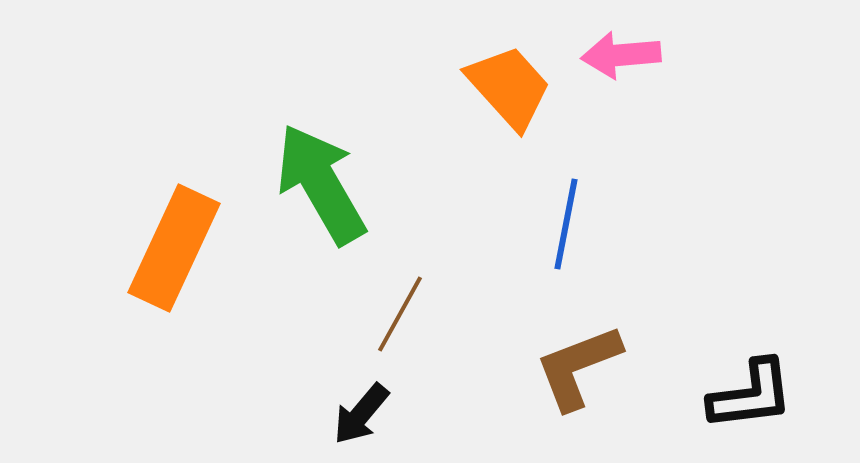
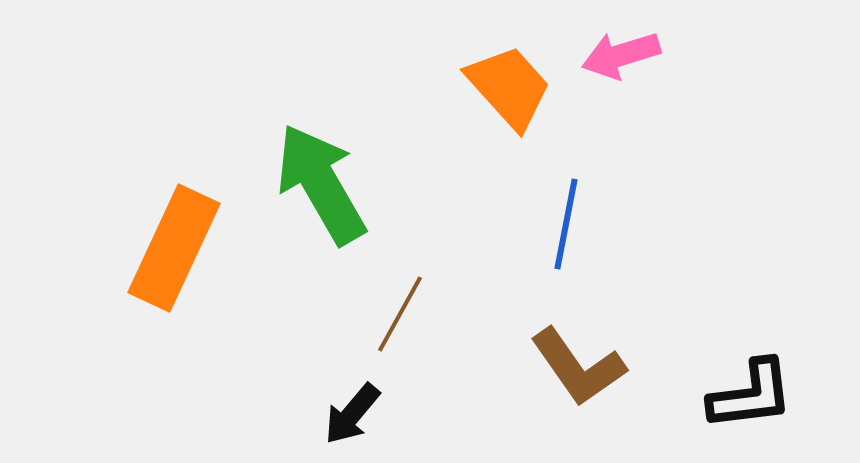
pink arrow: rotated 12 degrees counterclockwise
brown L-shape: rotated 104 degrees counterclockwise
black arrow: moved 9 px left
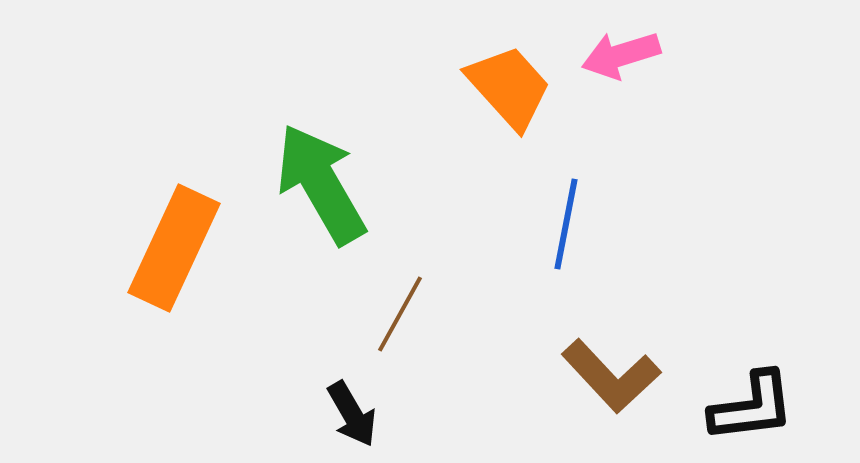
brown L-shape: moved 33 px right, 9 px down; rotated 8 degrees counterclockwise
black L-shape: moved 1 px right, 12 px down
black arrow: rotated 70 degrees counterclockwise
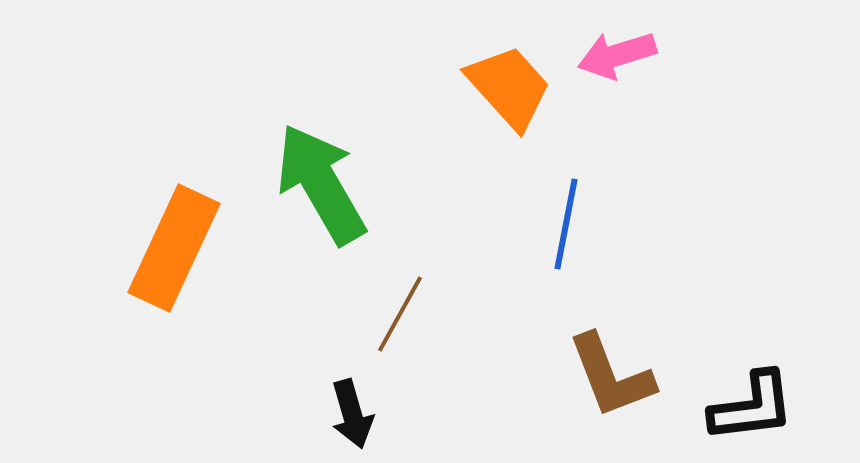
pink arrow: moved 4 px left
brown L-shape: rotated 22 degrees clockwise
black arrow: rotated 14 degrees clockwise
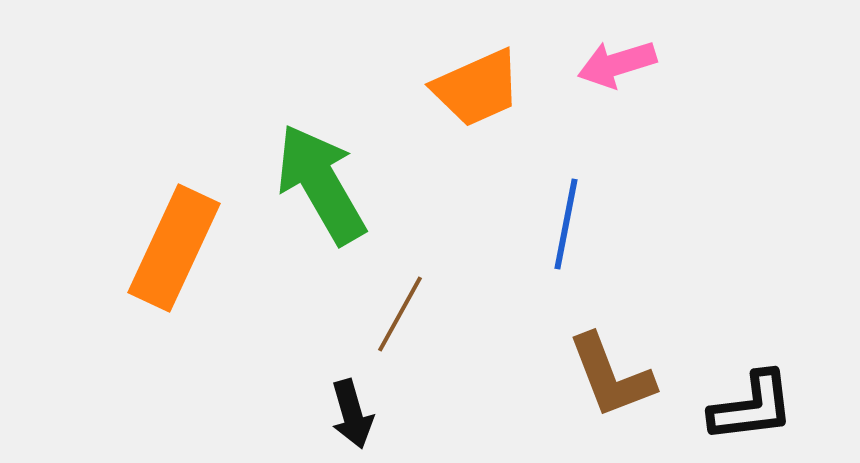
pink arrow: moved 9 px down
orange trapezoid: moved 32 px left, 1 px down; rotated 108 degrees clockwise
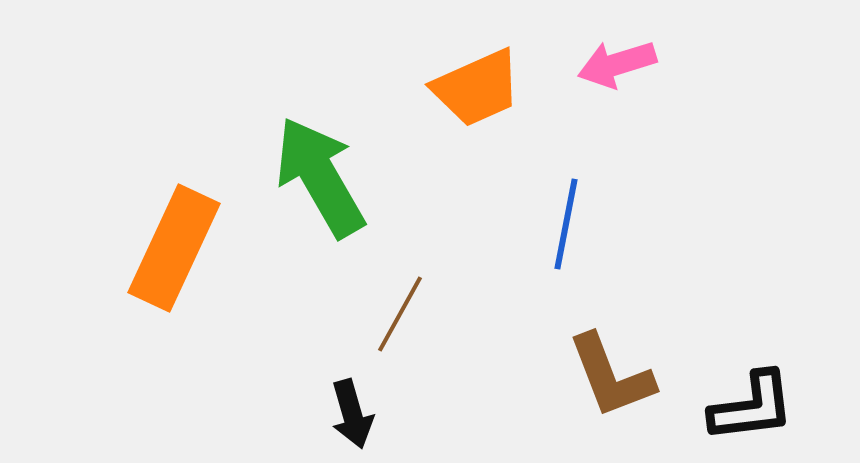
green arrow: moved 1 px left, 7 px up
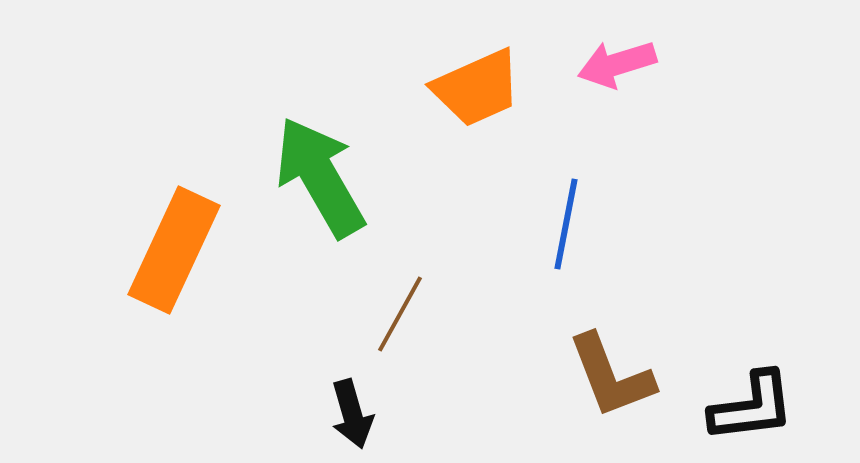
orange rectangle: moved 2 px down
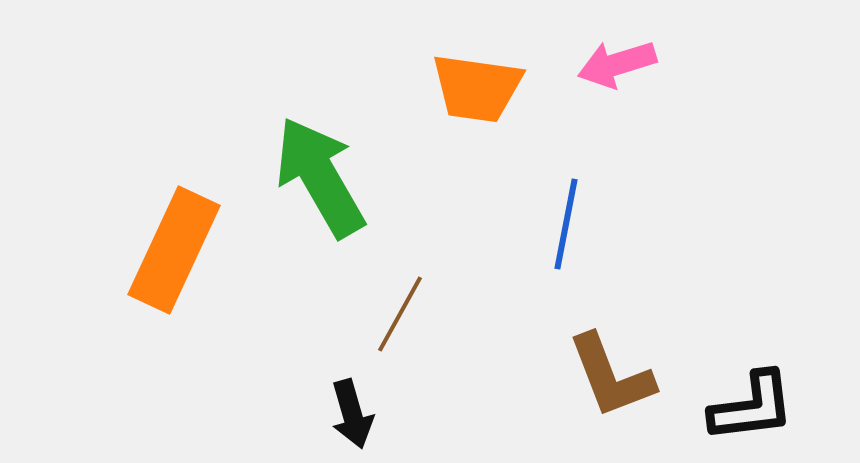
orange trapezoid: rotated 32 degrees clockwise
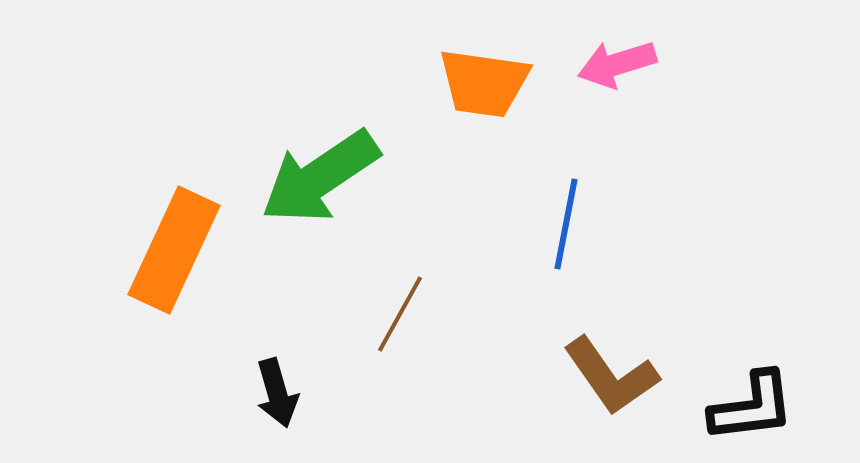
orange trapezoid: moved 7 px right, 5 px up
green arrow: rotated 94 degrees counterclockwise
brown L-shape: rotated 14 degrees counterclockwise
black arrow: moved 75 px left, 21 px up
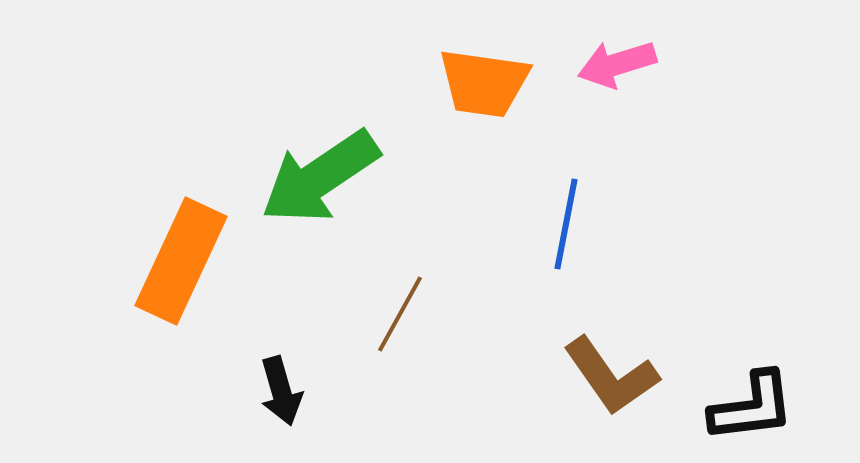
orange rectangle: moved 7 px right, 11 px down
black arrow: moved 4 px right, 2 px up
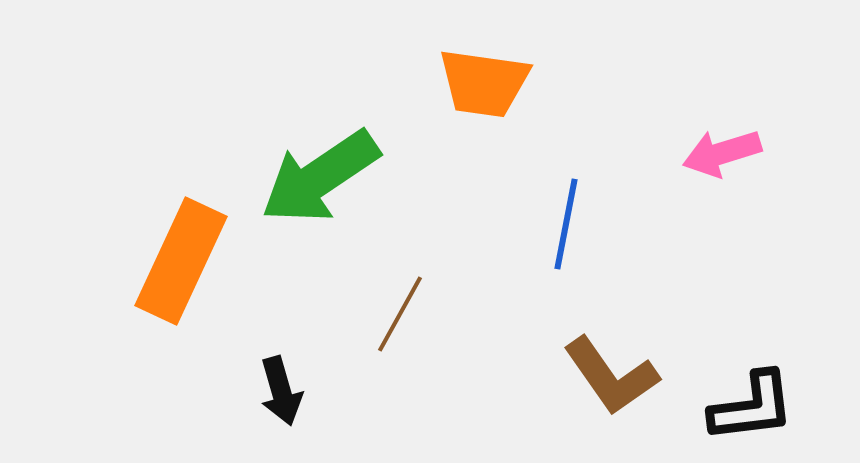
pink arrow: moved 105 px right, 89 px down
